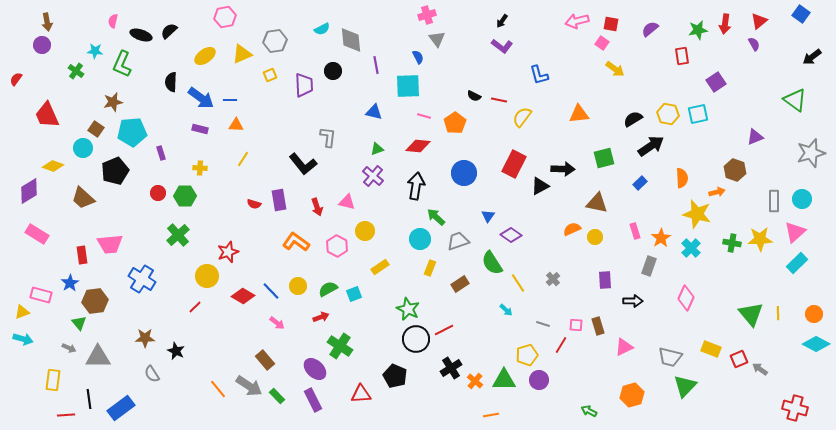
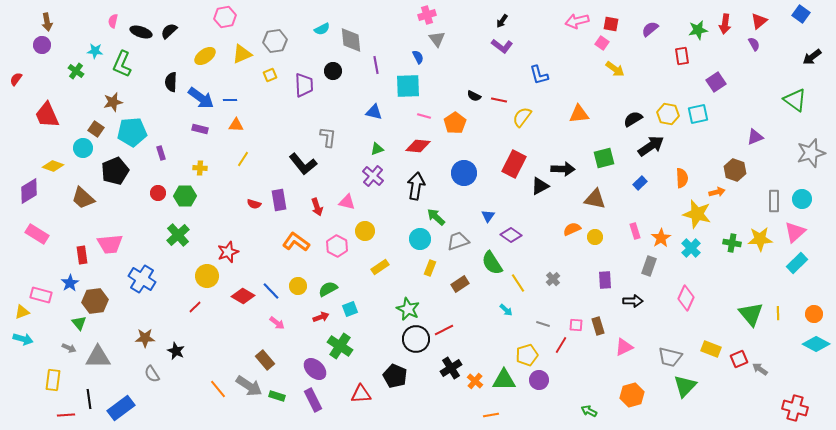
black ellipse at (141, 35): moved 3 px up
brown triangle at (597, 203): moved 2 px left, 4 px up
cyan square at (354, 294): moved 4 px left, 15 px down
green rectangle at (277, 396): rotated 28 degrees counterclockwise
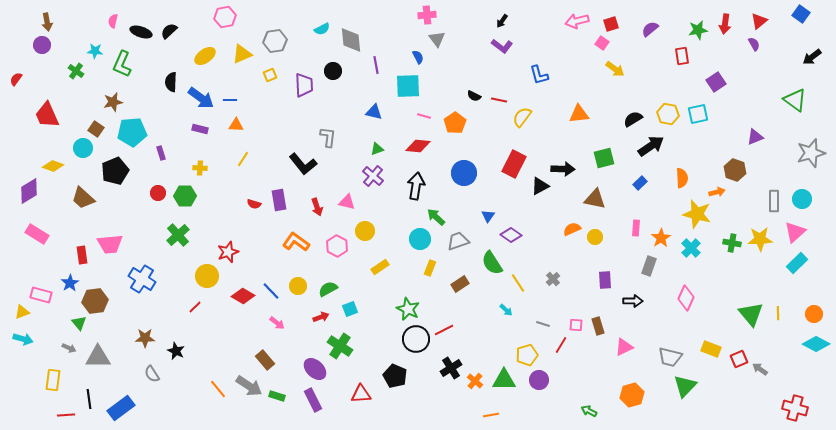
pink cross at (427, 15): rotated 12 degrees clockwise
red square at (611, 24): rotated 28 degrees counterclockwise
pink rectangle at (635, 231): moved 1 px right, 3 px up; rotated 21 degrees clockwise
